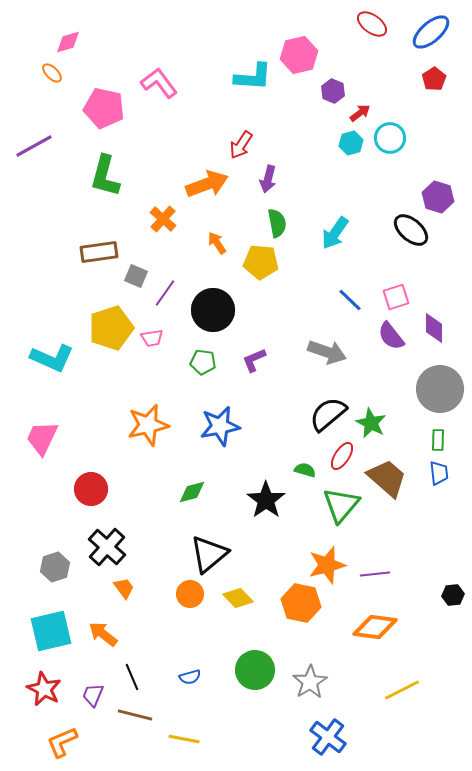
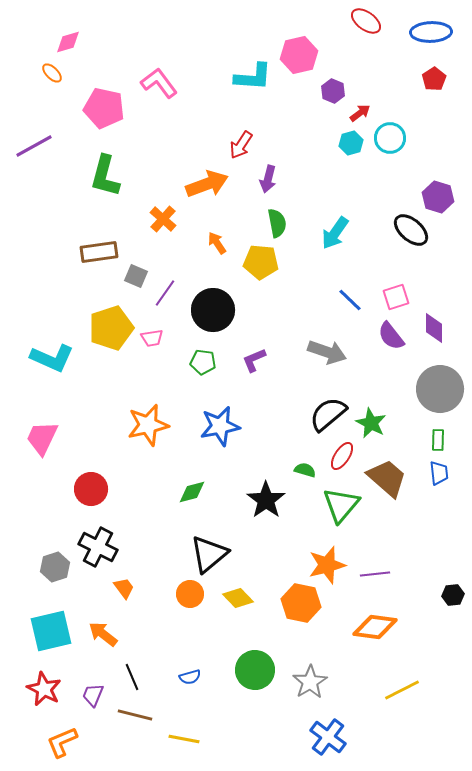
red ellipse at (372, 24): moved 6 px left, 3 px up
blue ellipse at (431, 32): rotated 39 degrees clockwise
black cross at (107, 547): moved 9 px left; rotated 15 degrees counterclockwise
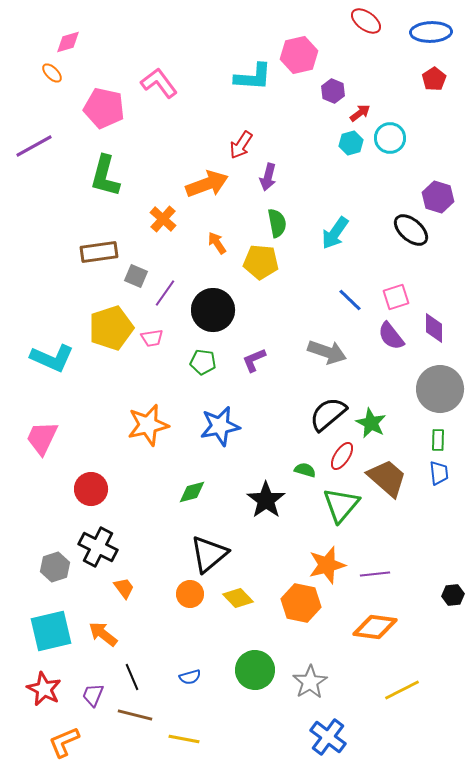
purple arrow at (268, 179): moved 2 px up
orange L-shape at (62, 742): moved 2 px right
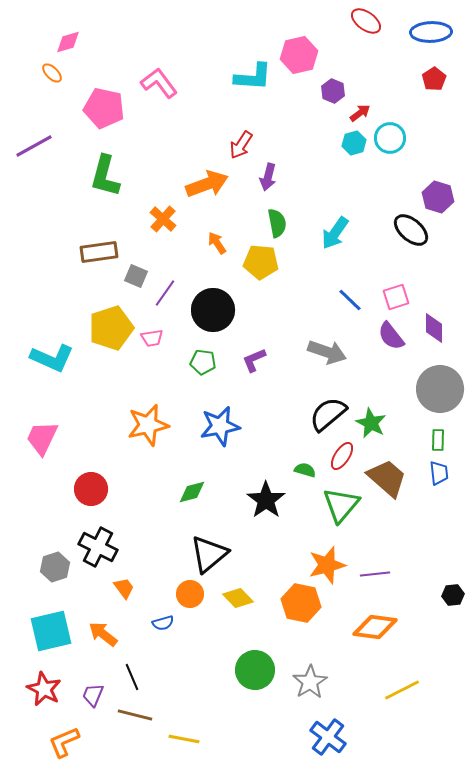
cyan hexagon at (351, 143): moved 3 px right
blue semicircle at (190, 677): moved 27 px left, 54 px up
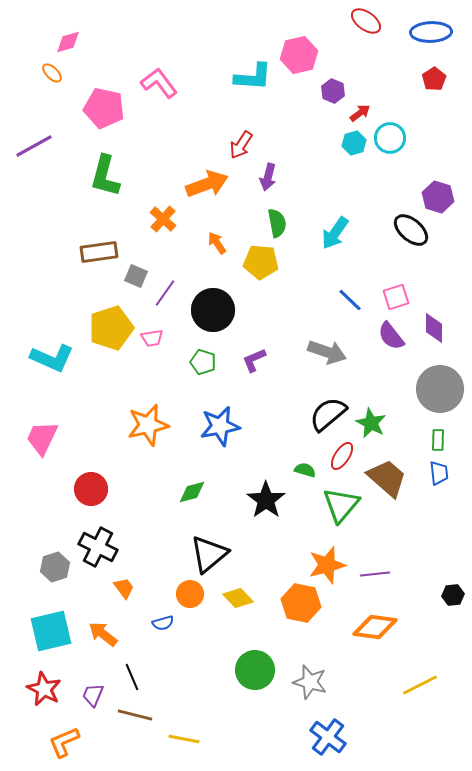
green pentagon at (203, 362): rotated 10 degrees clockwise
gray star at (310, 682): rotated 24 degrees counterclockwise
yellow line at (402, 690): moved 18 px right, 5 px up
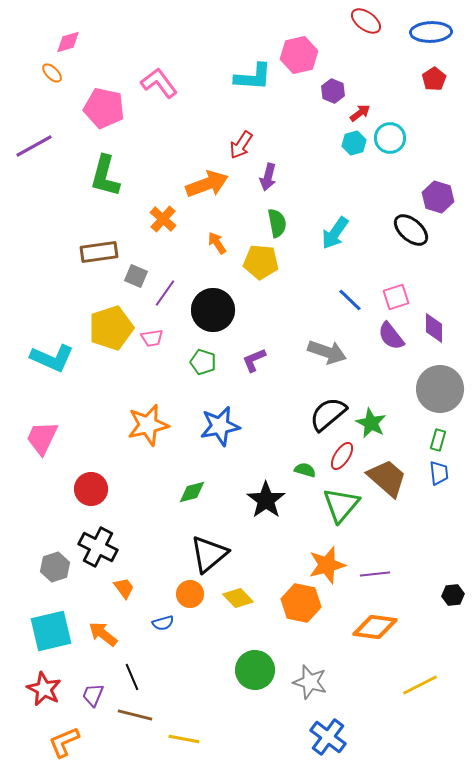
green rectangle at (438, 440): rotated 15 degrees clockwise
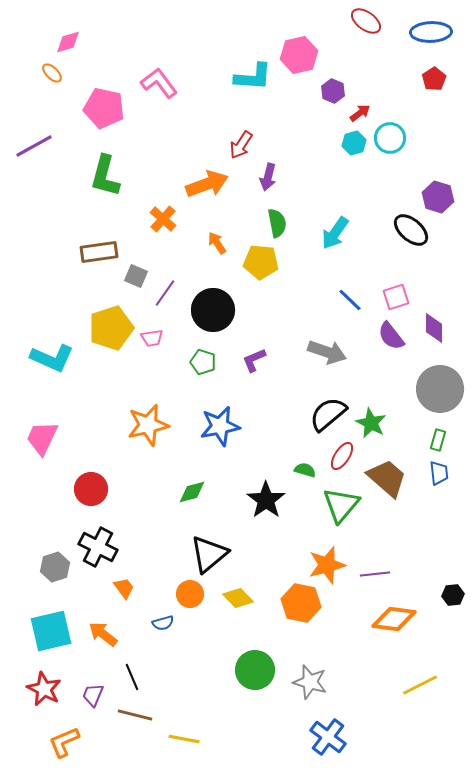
orange diamond at (375, 627): moved 19 px right, 8 px up
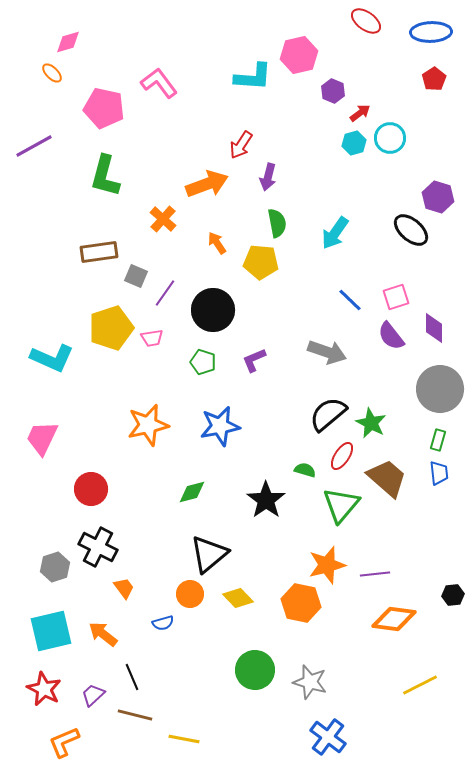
purple trapezoid at (93, 695): rotated 25 degrees clockwise
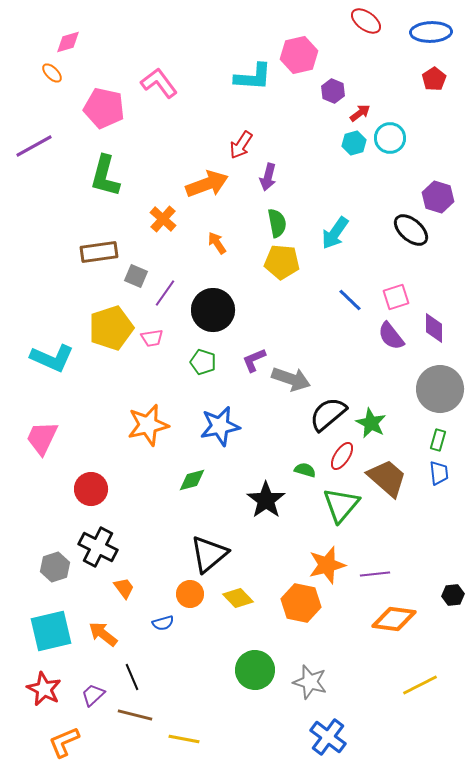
yellow pentagon at (261, 262): moved 21 px right
gray arrow at (327, 352): moved 36 px left, 27 px down
green diamond at (192, 492): moved 12 px up
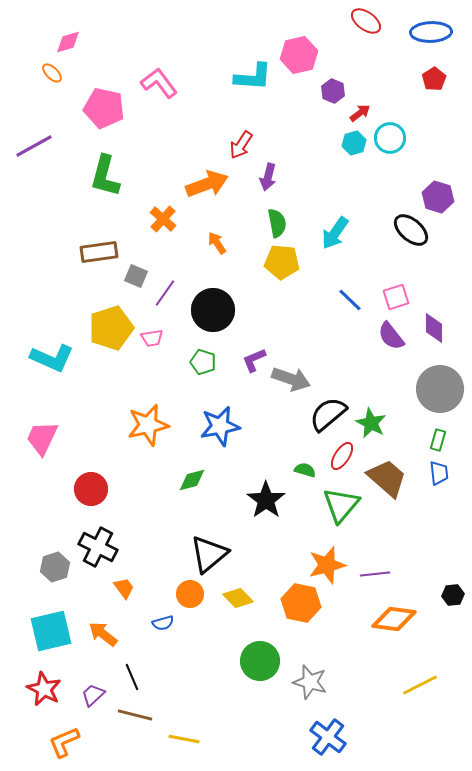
green circle at (255, 670): moved 5 px right, 9 px up
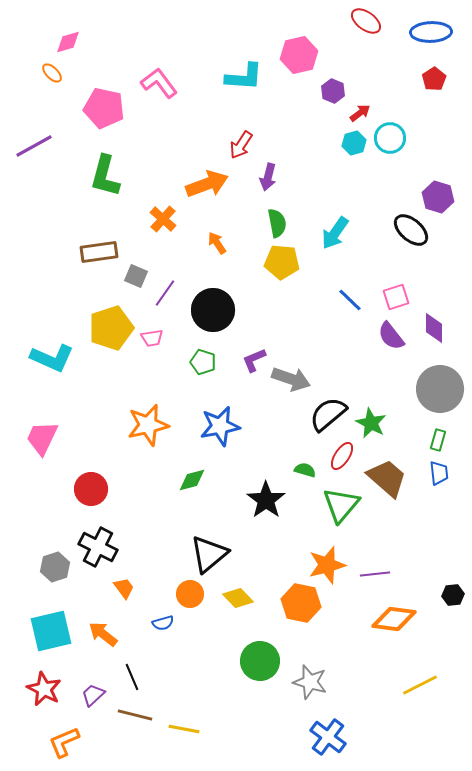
cyan L-shape at (253, 77): moved 9 px left
yellow line at (184, 739): moved 10 px up
